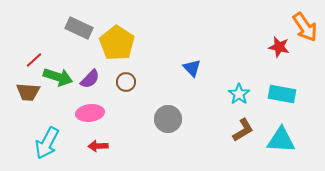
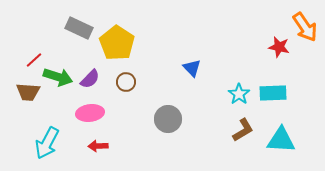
cyan rectangle: moved 9 px left, 1 px up; rotated 12 degrees counterclockwise
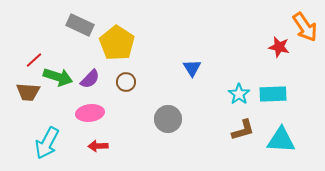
gray rectangle: moved 1 px right, 3 px up
blue triangle: rotated 12 degrees clockwise
cyan rectangle: moved 1 px down
brown L-shape: rotated 15 degrees clockwise
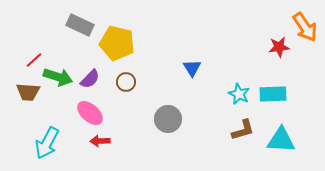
yellow pentagon: rotated 20 degrees counterclockwise
red star: rotated 20 degrees counterclockwise
cyan star: rotated 10 degrees counterclockwise
pink ellipse: rotated 48 degrees clockwise
red arrow: moved 2 px right, 5 px up
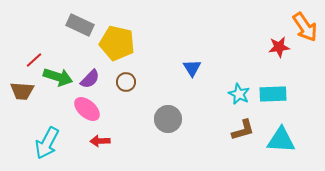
brown trapezoid: moved 6 px left, 1 px up
pink ellipse: moved 3 px left, 4 px up
